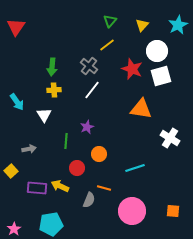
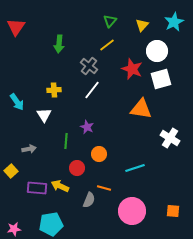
cyan star: moved 4 px left, 3 px up
green arrow: moved 7 px right, 23 px up
white square: moved 3 px down
purple star: rotated 24 degrees counterclockwise
pink star: rotated 24 degrees clockwise
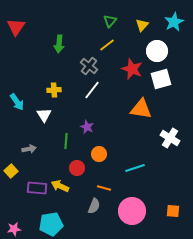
gray semicircle: moved 5 px right, 6 px down
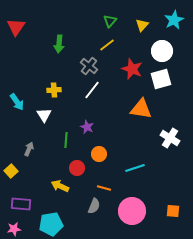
cyan star: moved 2 px up
white circle: moved 5 px right
green line: moved 1 px up
gray arrow: rotated 56 degrees counterclockwise
purple rectangle: moved 16 px left, 16 px down
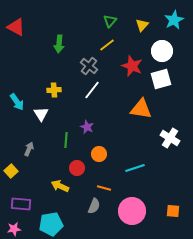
red triangle: rotated 36 degrees counterclockwise
red star: moved 3 px up
white triangle: moved 3 px left, 1 px up
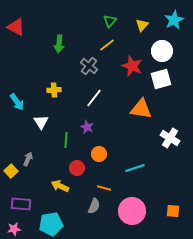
white line: moved 2 px right, 8 px down
white triangle: moved 8 px down
gray arrow: moved 1 px left, 10 px down
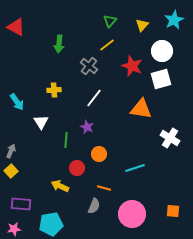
gray arrow: moved 17 px left, 8 px up
pink circle: moved 3 px down
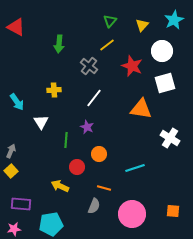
white square: moved 4 px right, 4 px down
red circle: moved 1 px up
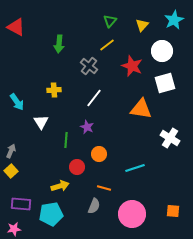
yellow arrow: rotated 138 degrees clockwise
cyan pentagon: moved 10 px up
